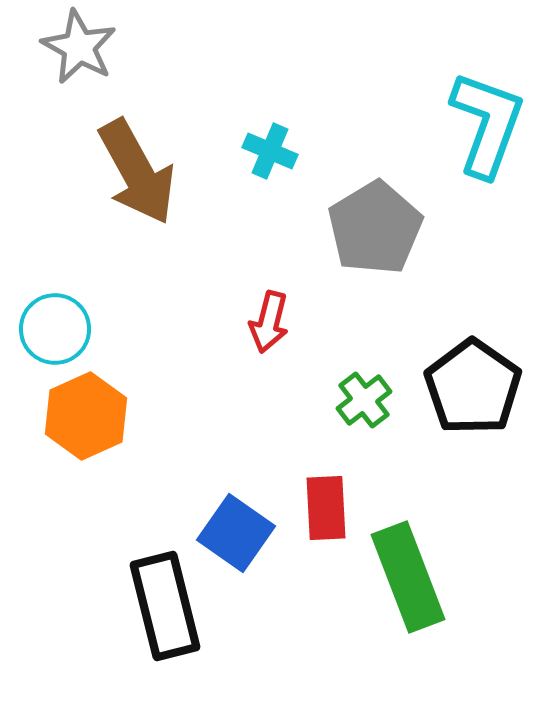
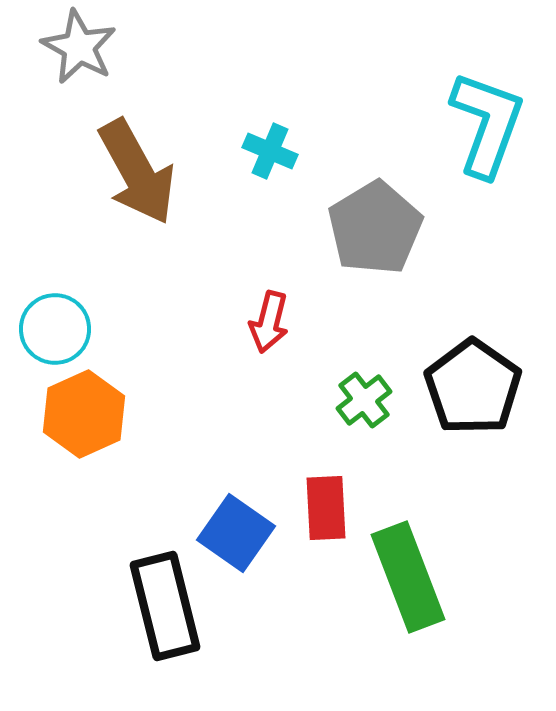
orange hexagon: moved 2 px left, 2 px up
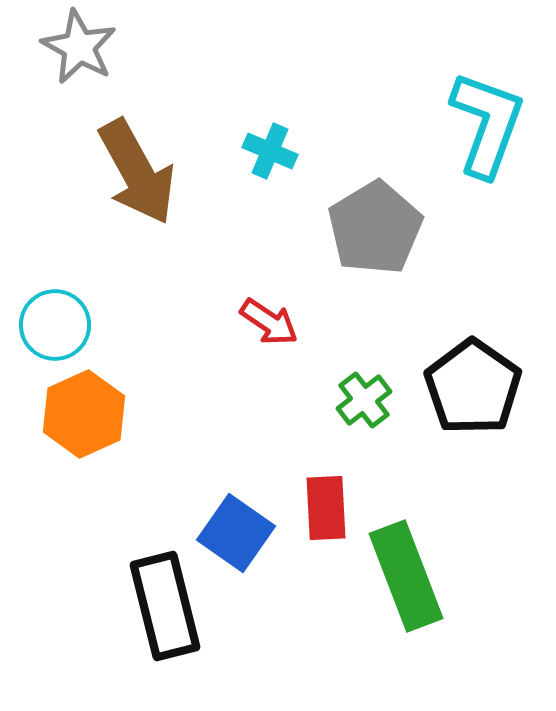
red arrow: rotated 70 degrees counterclockwise
cyan circle: moved 4 px up
green rectangle: moved 2 px left, 1 px up
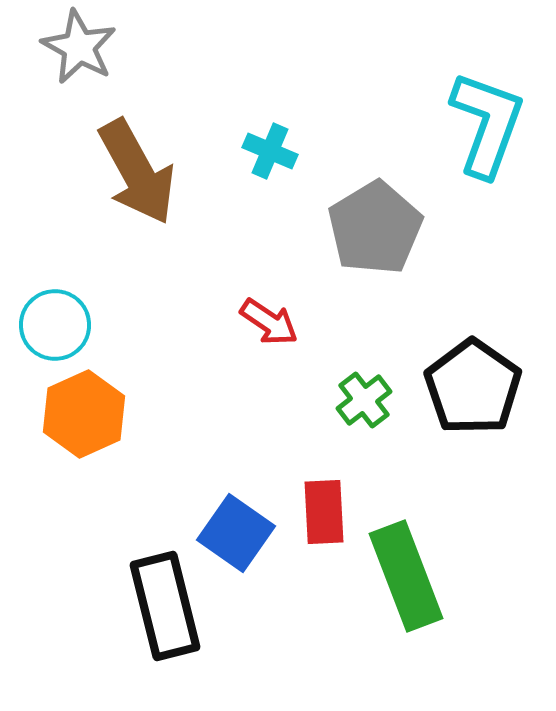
red rectangle: moved 2 px left, 4 px down
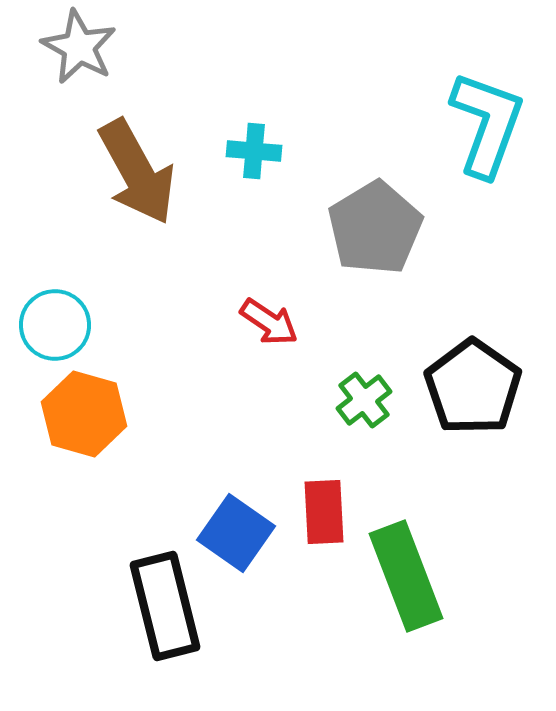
cyan cross: moved 16 px left; rotated 18 degrees counterclockwise
orange hexagon: rotated 20 degrees counterclockwise
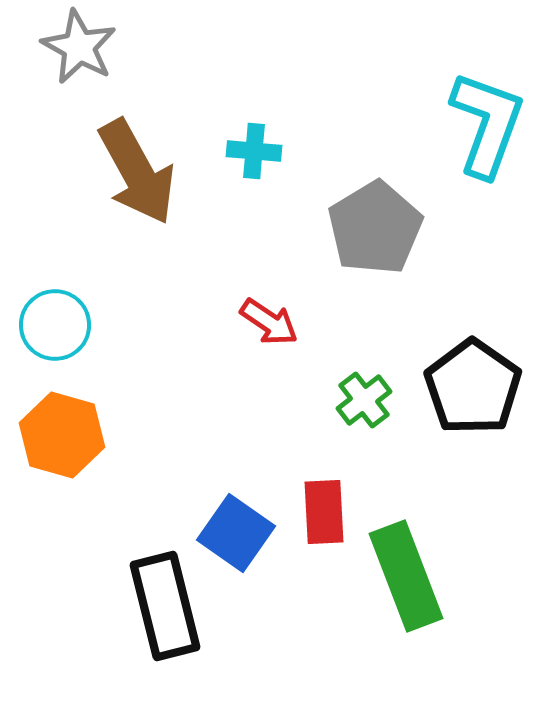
orange hexagon: moved 22 px left, 21 px down
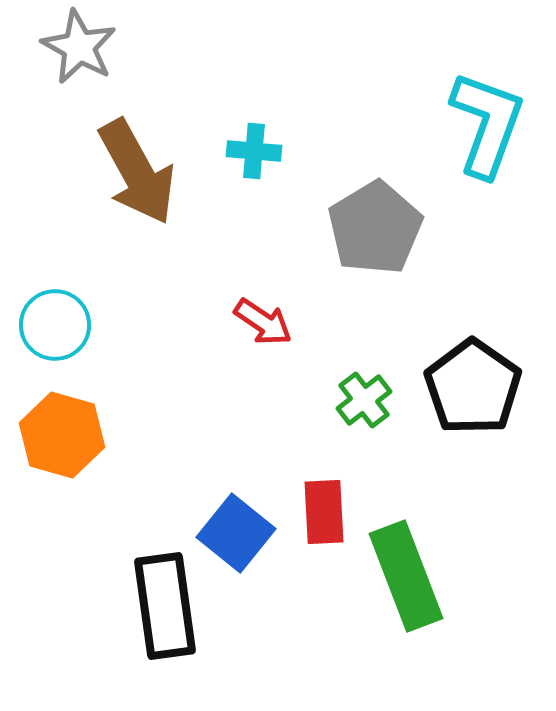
red arrow: moved 6 px left
blue square: rotated 4 degrees clockwise
black rectangle: rotated 6 degrees clockwise
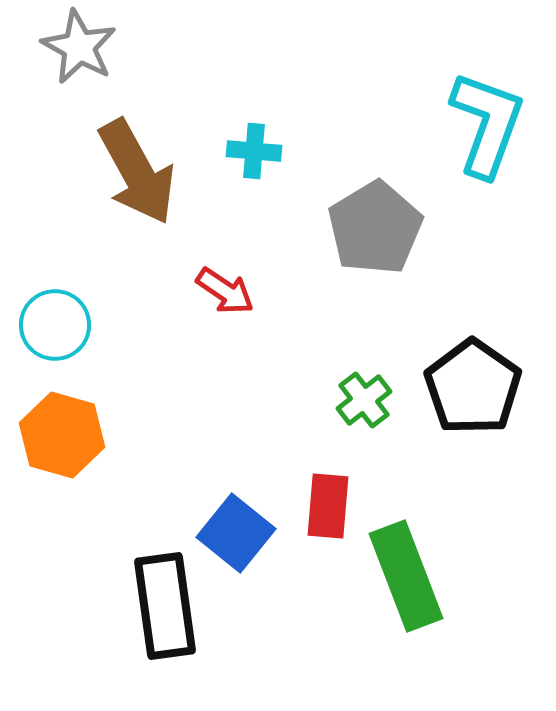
red arrow: moved 38 px left, 31 px up
red rectangle: moved 4 px right, 6 px up; rotated 8 degrees clockwise
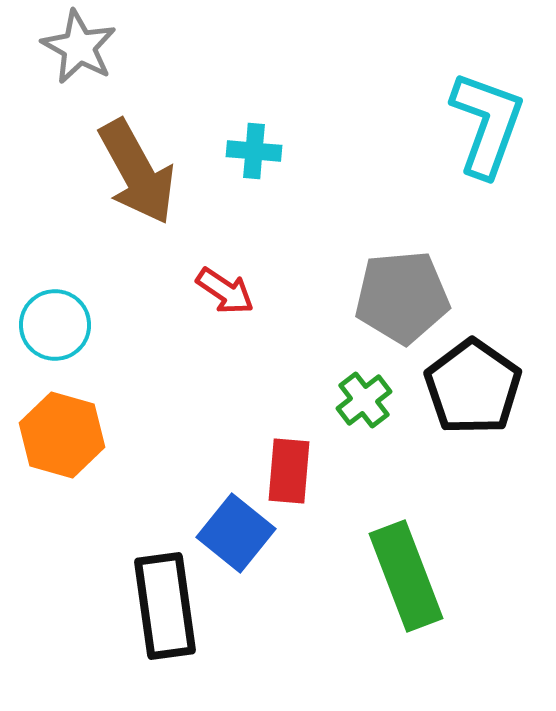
gray pentagon: moved 27 px right, 69 px down; rotated 26 degrees clockwise
red rectangle: moved 39 px left, 35 px up
